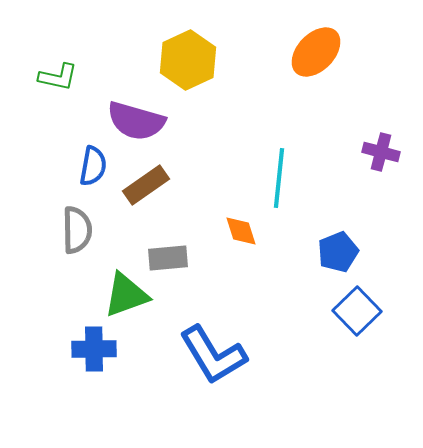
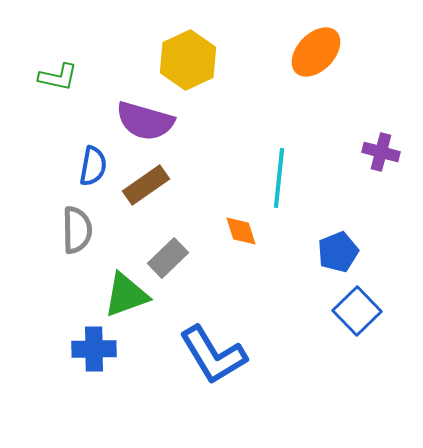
purple semicircle: moved 9 px right
gray rectangle: rotated 39 degrees counterclockwise
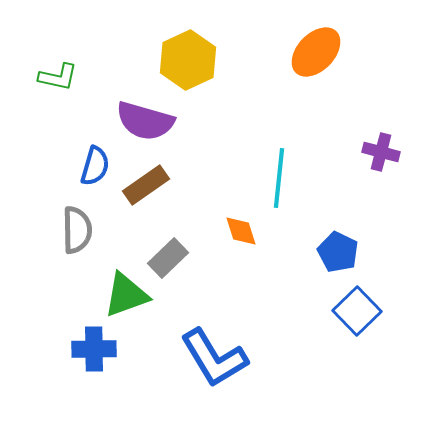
blue semicircle: moved 2 px right; rotated 6 degrees clockwise
blue pentagon: rotated 24 degrees counterclockwise
blue L-shape: moved 1 px right, 3 px down
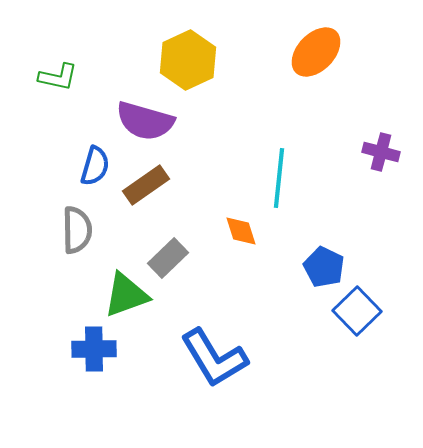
blue pentagon: moved 14 px left, 15 px down
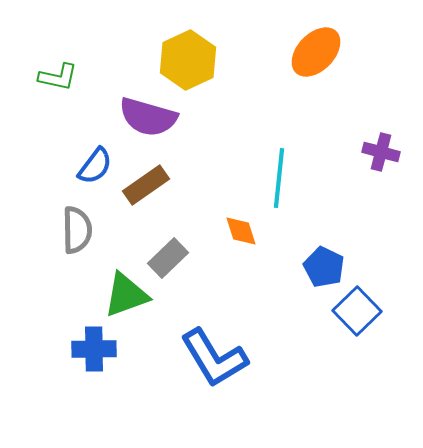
purple semicircle: moved 3 px right, 4 px up
blue semicircle: rotated 21 degrees clockwise
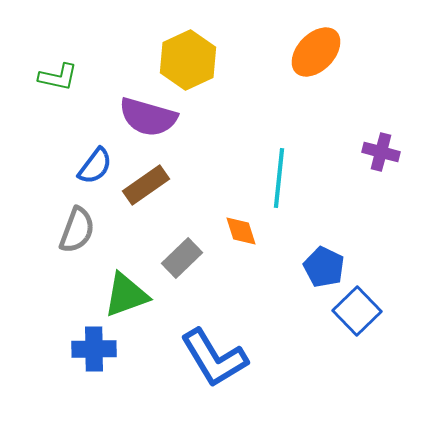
gray semicircle: rotated 21 degrees clockwise
gray rectangle: moved 14 px right
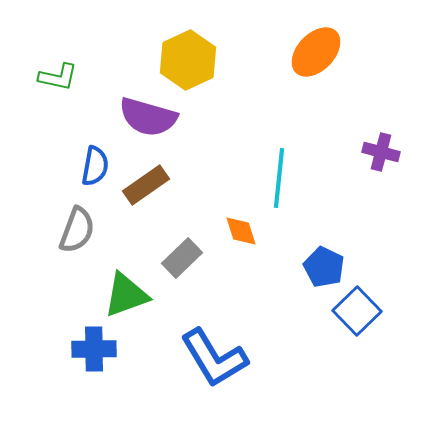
blue semicircle: rotated 27 degrees counterclockwise
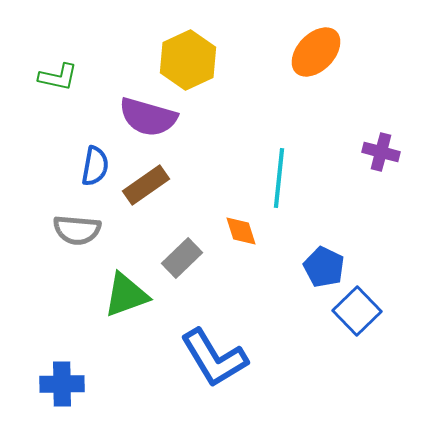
gray semicircle: rotated 75 degrees clockwise
blue cross: moved 32 px left, 35 px down
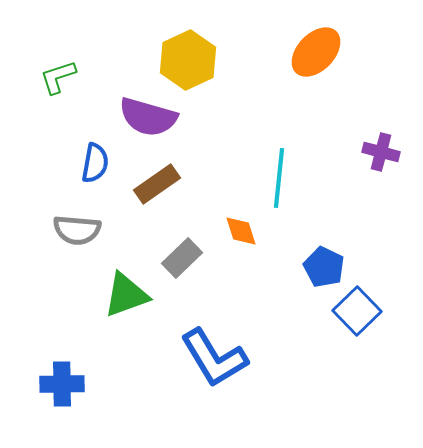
green L-shape: rotated 150 degrees clockwise
blue semicircle: moved 3 px up
brown rectangle: moved 11 px right, 1 px up
